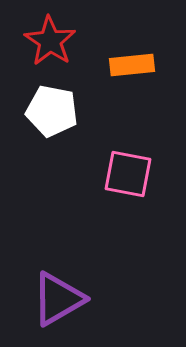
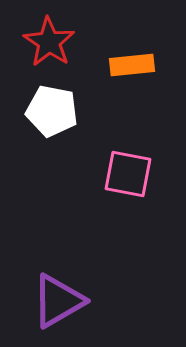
red star: moved 1 px left, 1 px down
purple triangle: moved 2 px down
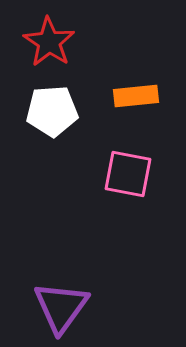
orange rectangle: moved 4 px right, 31 px down
white pentagon: rotated 15 degrees counterclockwise
purple triangle: moved 3 px right, 6 px down; rotated 24 degrees counterclockwise
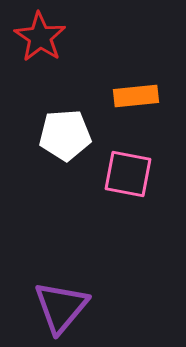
red star: moved 9 px left, 5 px up
white pentagon: moved 13 px right, 24 px down
purple triangle: rotated 4 degrees clockwise
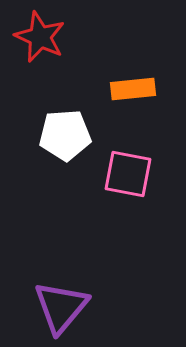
red star: rotated 9 degrees counterclockwise
orange rectangle: moved 3 px left, 7 px up
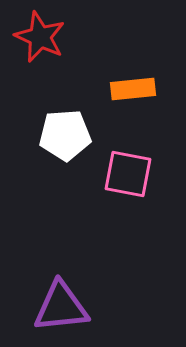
purple triangle: rotated 44 degrees clockwise
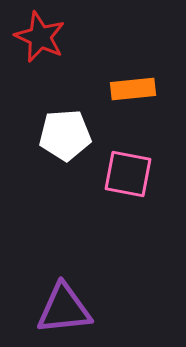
purple triangle: moved 3 px right, 2 px down
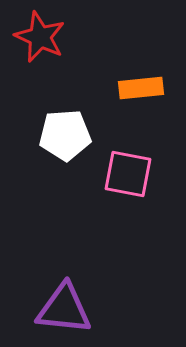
orange rectangle: moved 8 px right, 1 px up
purple triangle: rotated 12 degrees clockwise
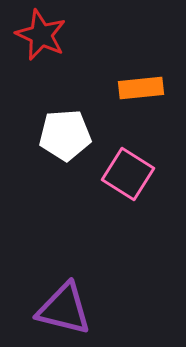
red star: moved 1 px right, 2 px up
pink square: rotated 21 degrees clockwise
purple triangle: rotated 8 degrees clockwise
